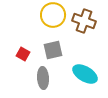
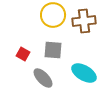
brown cross: rotated 25 degrees counterclockwise
gray square: rotated 18 degrees clockwise
cyan ellipse: moved 1 px left, 1 px up
gray ellipse: rotated 40 degrees counterclockwise
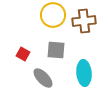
gray square: moved 3 px right
cyan ellipse: rotated 55 degrees clockwise
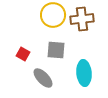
brown cross: moved 2 px left, 2 px up
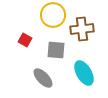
brown cross: moved 10 px down
red square: moved 2 px right, 14 px up
cyan ellipse: rotated 25 degrees counterclockwise
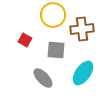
cyan ellipse: moved 1 px left; rotated 65 degrees clockwise
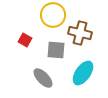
brown cross: moved 2 px left, 4 px down; rotated 20 degrees clockwise
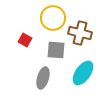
yellow circle: moved 3 px down
gray ellipse: rotated 60 degrees clockwise
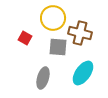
red square: moved 2 px up
gray square: moved 2 px right, 3 px up
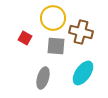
brown cross: moved 1 px right, 1 px up
gray square: moved 2 px left, 1 px up
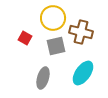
gray square: rotated 18 degrees counterclockwise
